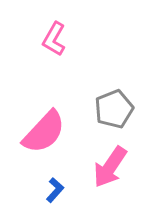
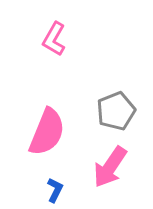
gray pentagon: moved 2 px right, 2 px down
pink semicircle: moved 3 px right; rotated 21 degrees counterclockwise
blue L-shape: rotated 15 degrees counterclockwise
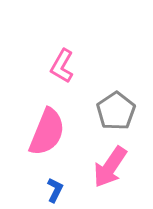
pink L-shape: moved 8 px right, 27 px down
gray pentagon: rotated 12 degrees counterclockwise
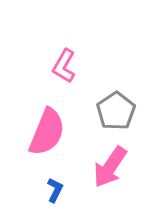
pink L-shape: moved 2 px right
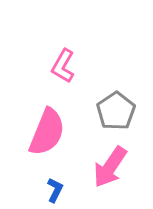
pink L-shape: moved 1 px left
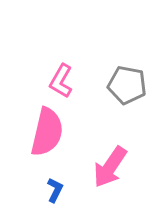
pink L-shape: moved 2 px left, 15 px down
gray pentagon: moved 11 px right, 26 px up; rotated 27 degrees counterclockwise
pink semicircle: rotated 9 degrees counterclockwise
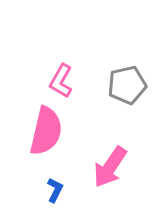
gray pentagon: rotated 24 degrees counterclockwise
pink semicircle: moved 1 px left, 1 px up
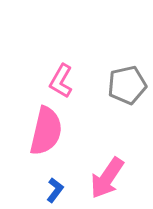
pink arrow: moved 3 px left, 11 px down
blue L-shape: rotated 10 degrees clockwise
